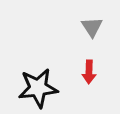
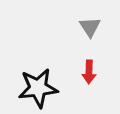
gray triangle: moved 2 px left
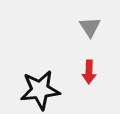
black star: moved 2 px right, 2 px down
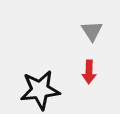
gray triangle: moved 2 px right, 4 px down
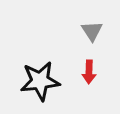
black star: moved 9 px up
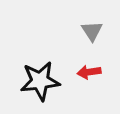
red arrow: rotated 80 degrees clockwise
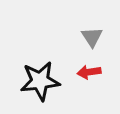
gray triangle: moved 6 px down
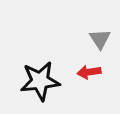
gray triangle: moved 8 px right, 2 px down
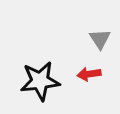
red arrow: moved 2 px down
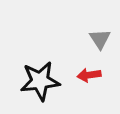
red arrow: moved 1 px down
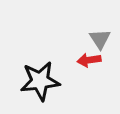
red arrow: moved 15 px up
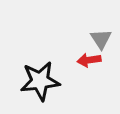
gray triangle: moved 1 px right
